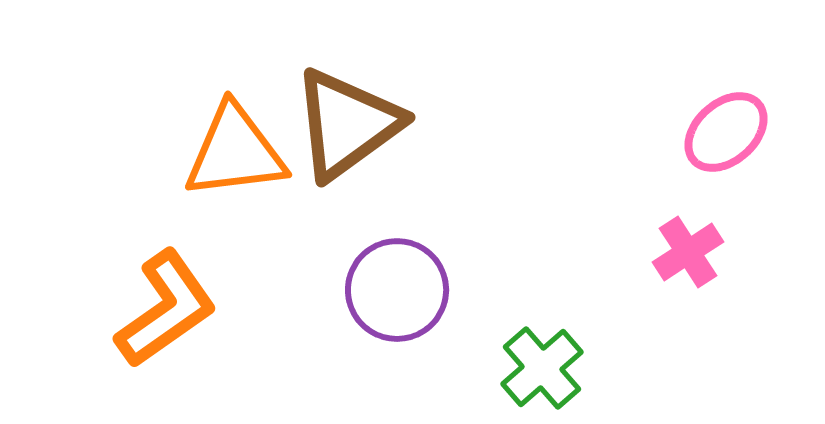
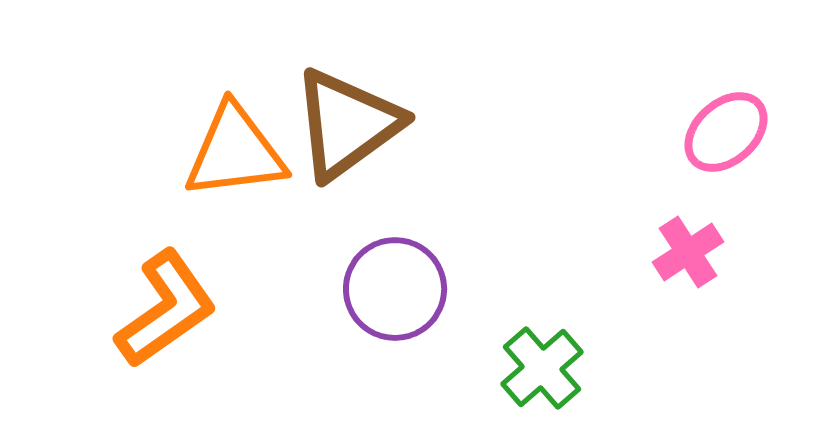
purple circle: moved 2 px left, 1 px up
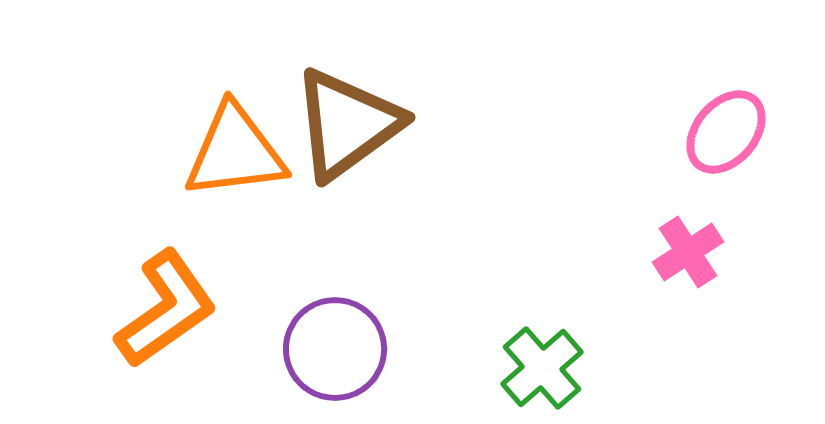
pink ellipse: rotated 8 degrees counterclockwise
purple circle: moved 60 px left, 60 px down
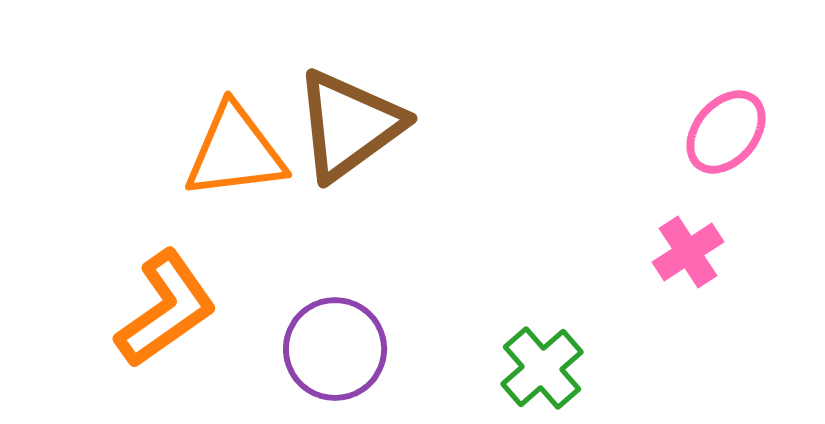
brown triangle: moved 2 px right, 1 px down
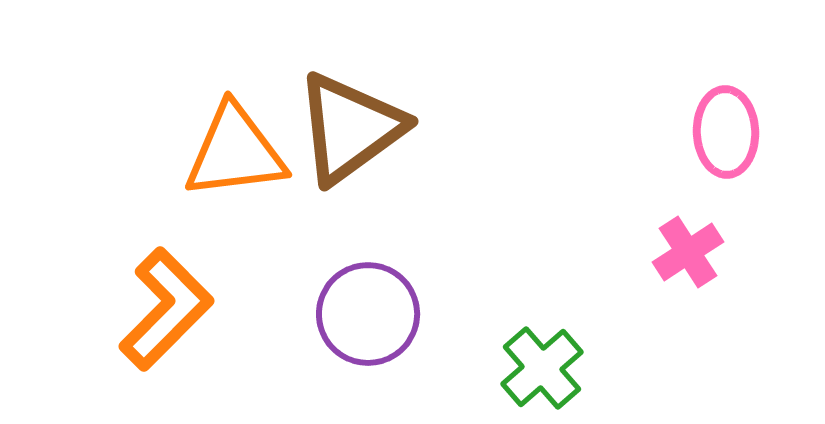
brown triangle: moved 1 px right, 3 px down
pink ellipse: rotated 42 degrees counterclockwise
orange L-shape: rotated 10 degrees counterclockwise
purple circle: moved 33 px right, 35 px up
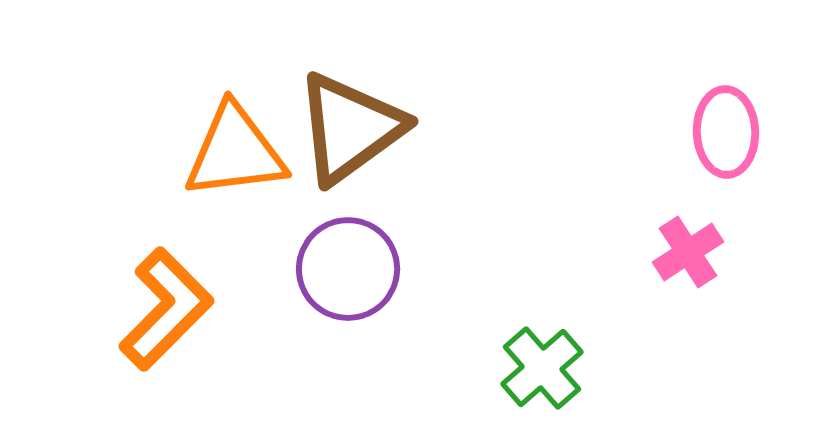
purple circle: moved 20 px left, 45 px up
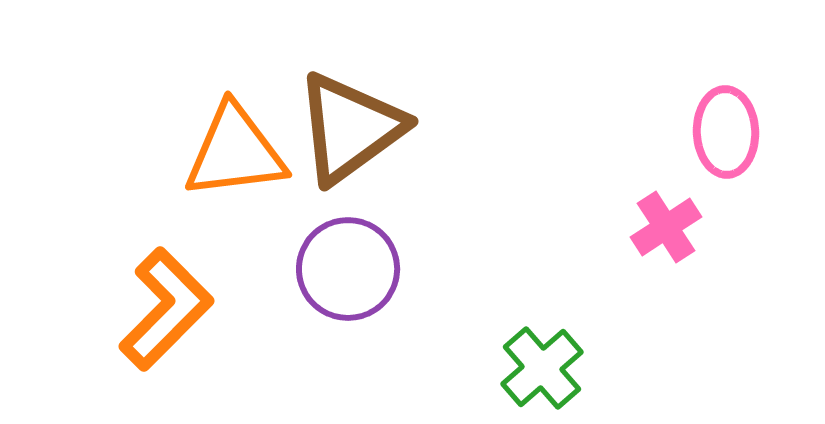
pink cross: moved 22 px left, 25 px up
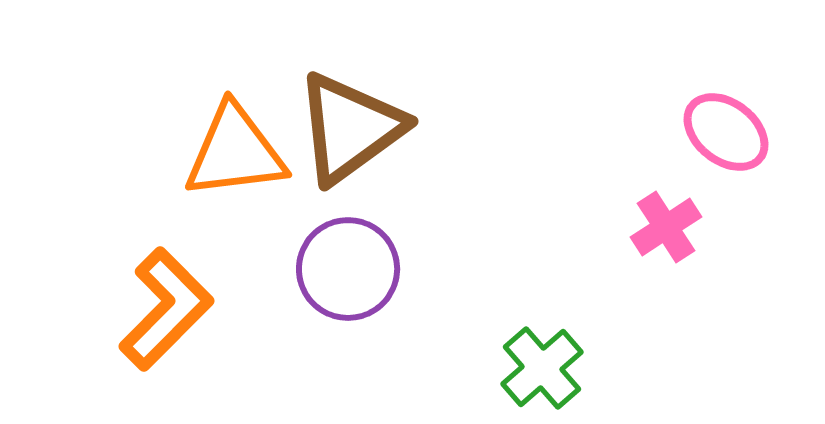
pink ellipse: rotated 50 degrees counterclockwise
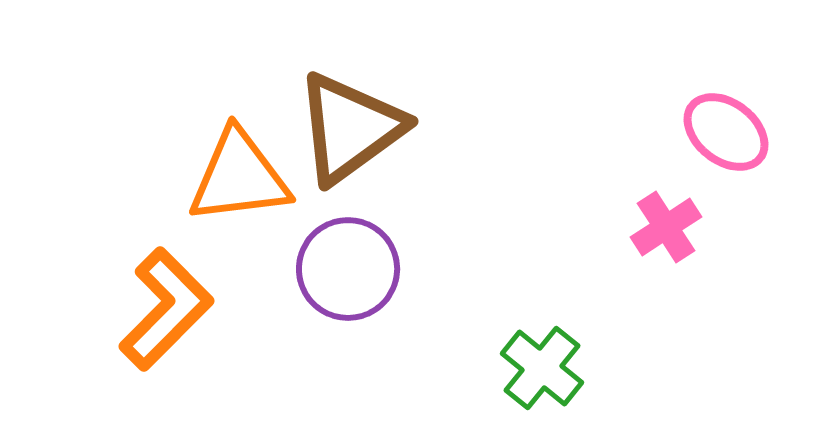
orange triangle: moved 4 px right, 25 px down
green cross: rotated 10 degrees counterclockwise
